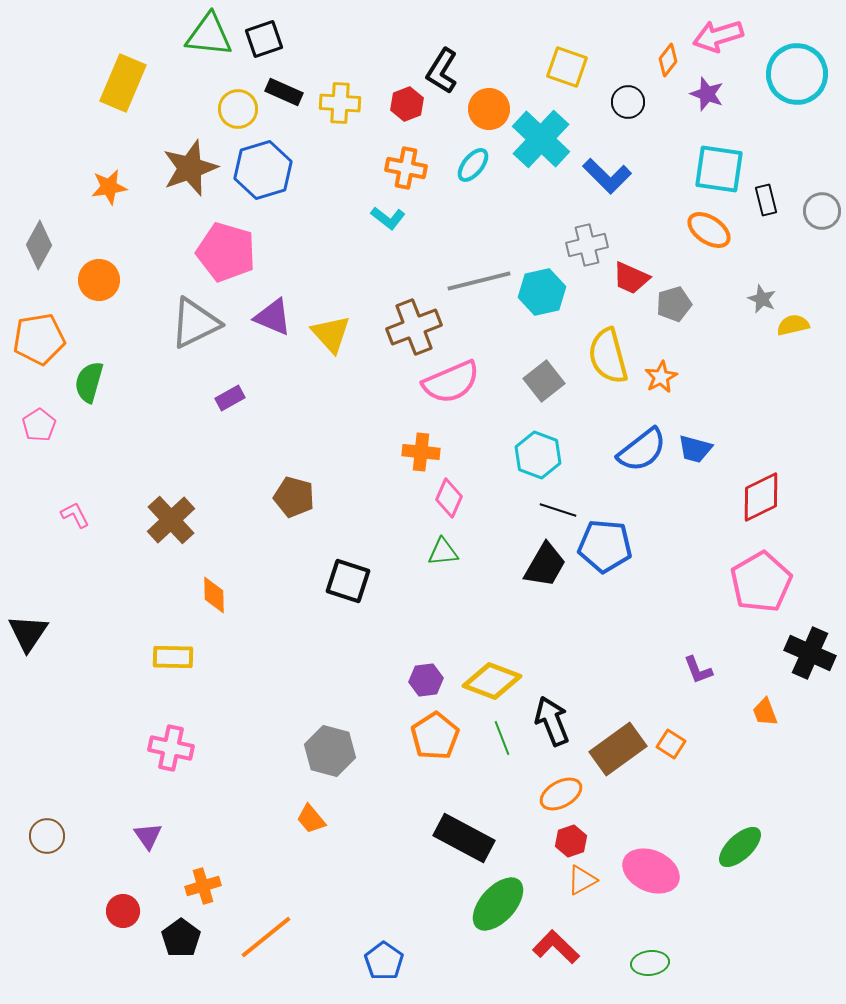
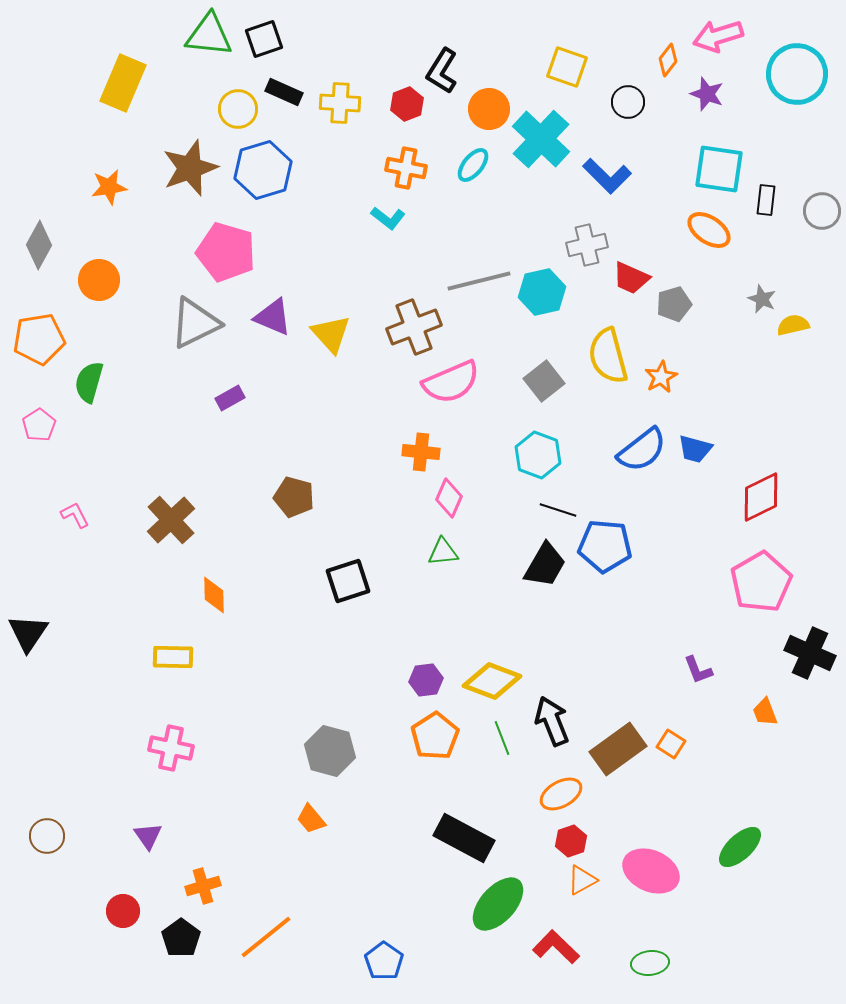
black rectangle at (766, 200): rotated 20 degrees clockwise
black square at (348, 581): rotated 36 degrees counterclockwise
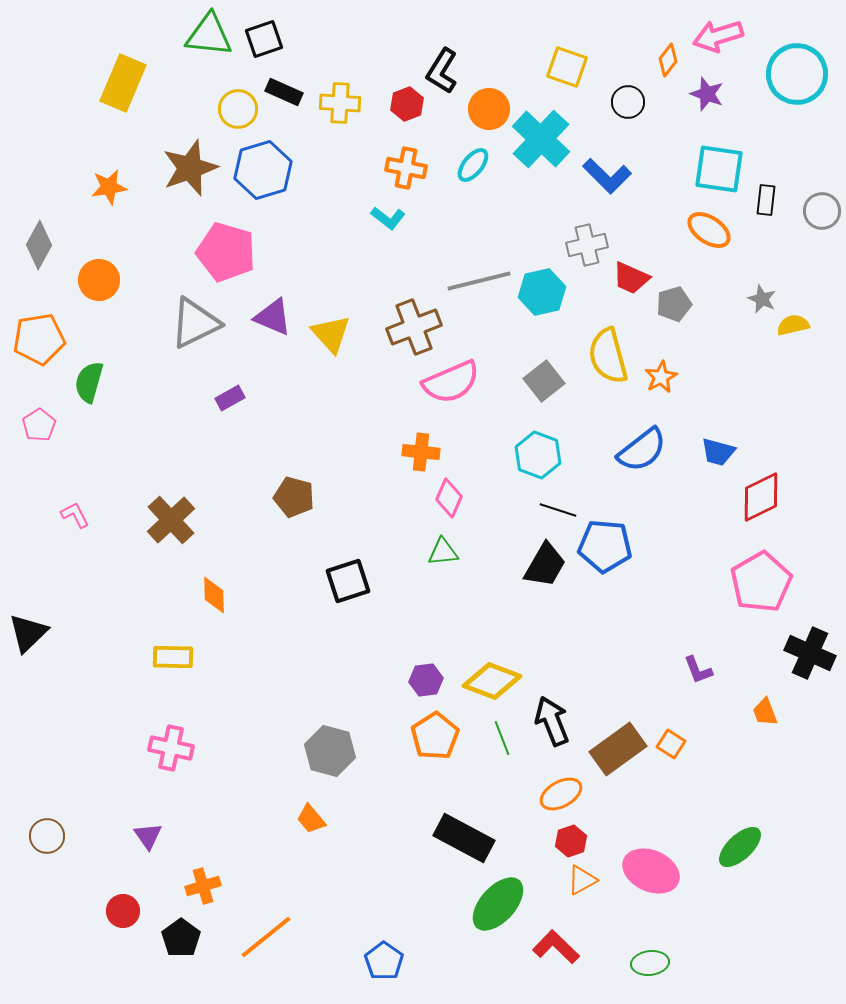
blue trapezoid at (695, 449): moved 23 px right, 3 px down
black triangle at (28, 633): rotated 12 degrees clockwise
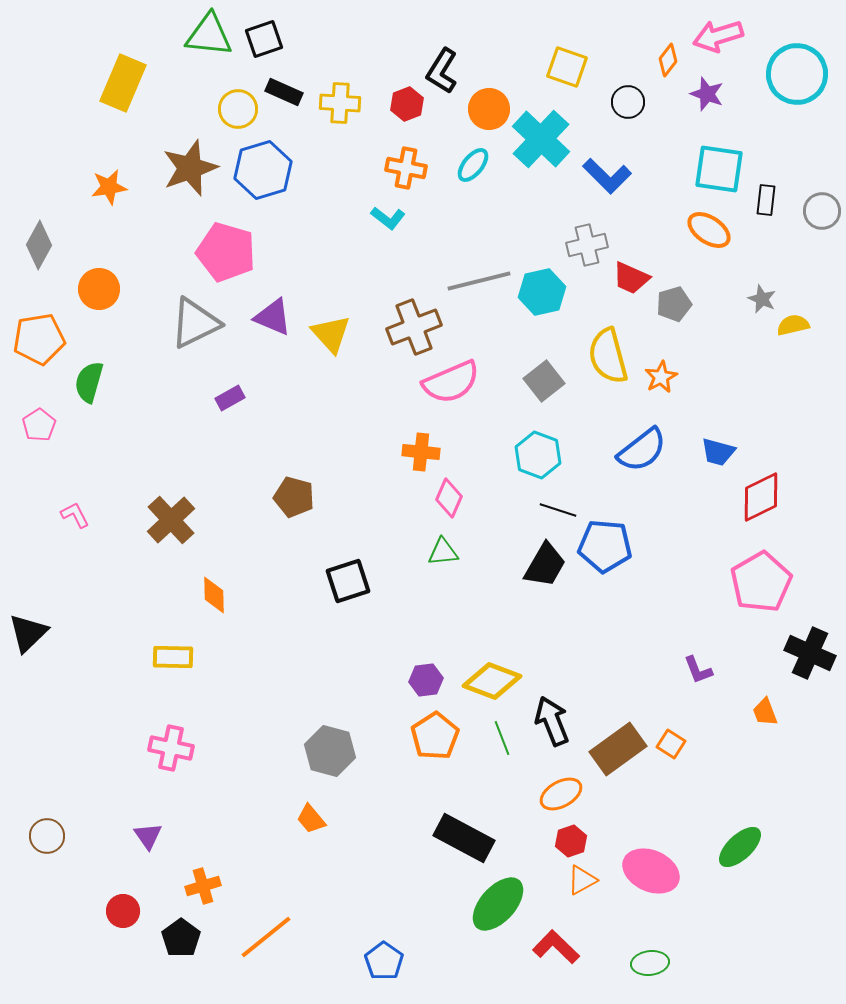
orange circle at (99, 280): moved 9 px down
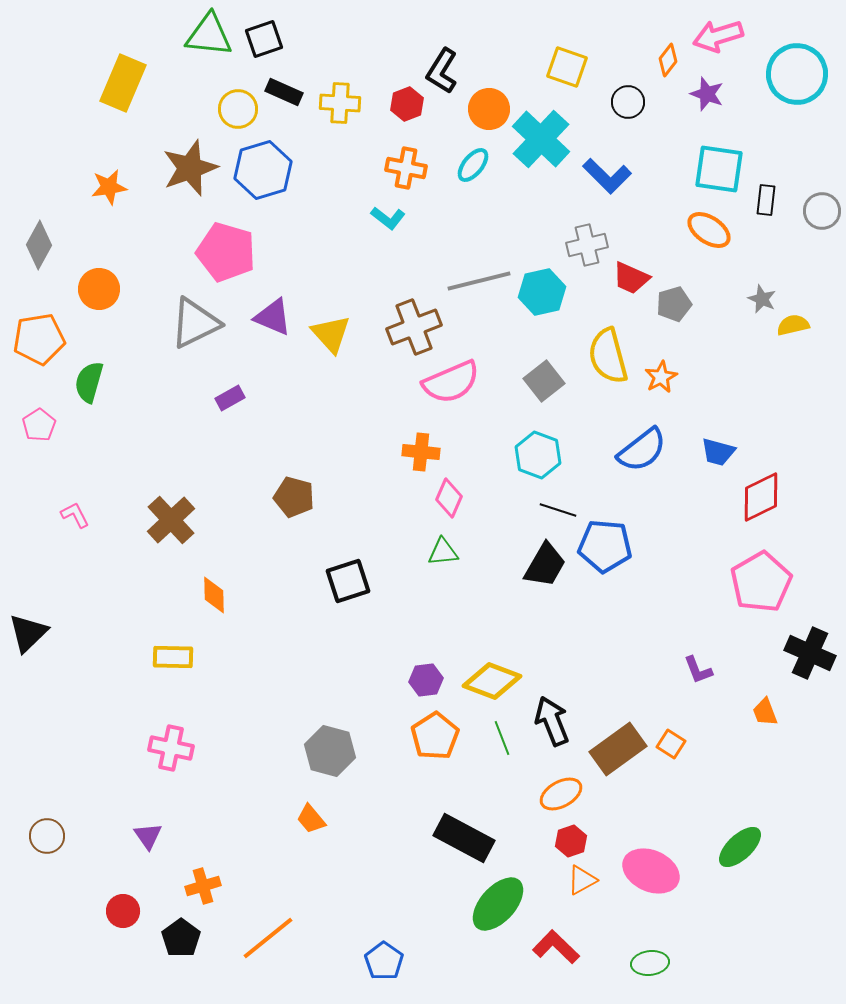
orange line at (266, 937): moved 2 px right, 1 px down
